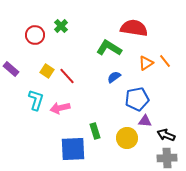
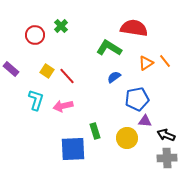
pink arrow: moved 3 px right, 2 px up
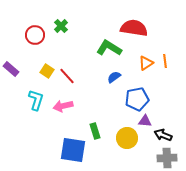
orange line: rotated 32 degrees clockwise
black arrow: moved 3 px left
blue square: moved 1 px down; rotated 12 degrees clockwise
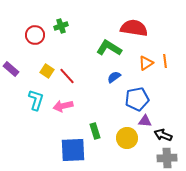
green cross: rotated 24 degrees clockwise
blue square: rotated 12 degrees counterclockwise
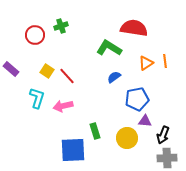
cyan L-shape: moved 1 px right, 2 px up
black arrow: rotated 90 degrees counterclockwise
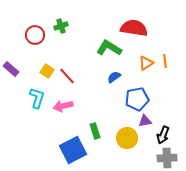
purple triangle: rotated 16 degrees counterclockwise
blue square: rotated 24 degrees counterclockwise
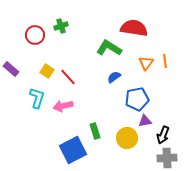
orange triangle: rotated 21 degrees counterclockwise
red line: moved 1 px right, 1 px down
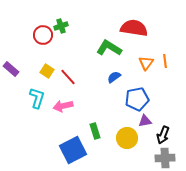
red circle: moved 8 px right
gray cross: moved 2 px left
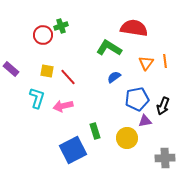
yellow square: rotated 24 degrees counterclockwise
black arrow: moved 29 px up
